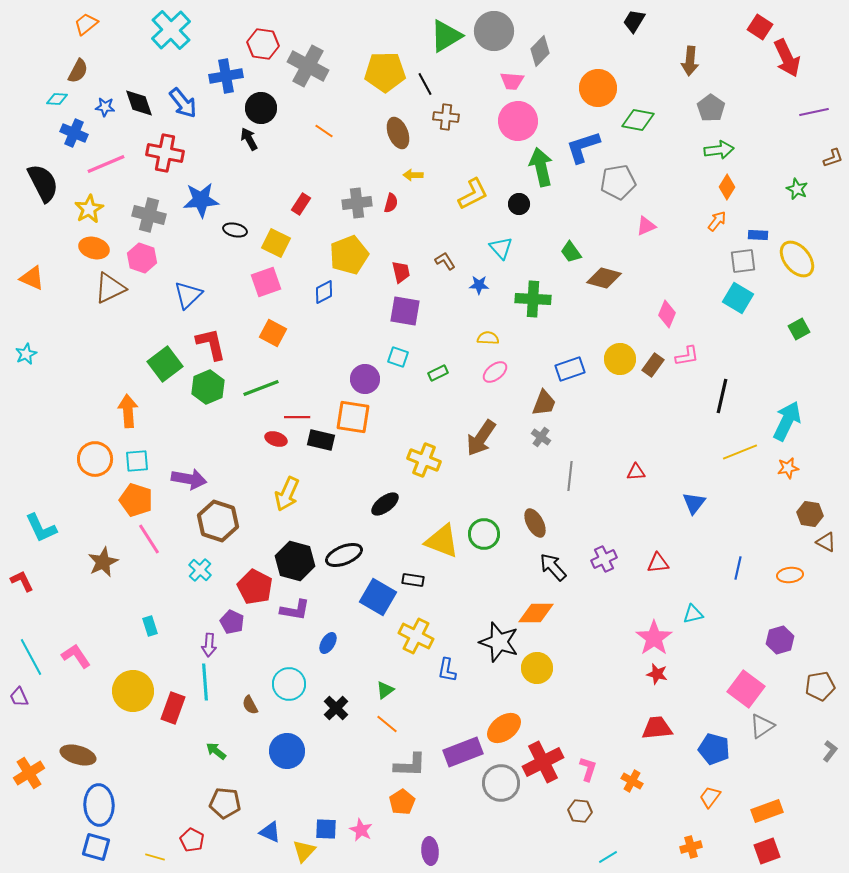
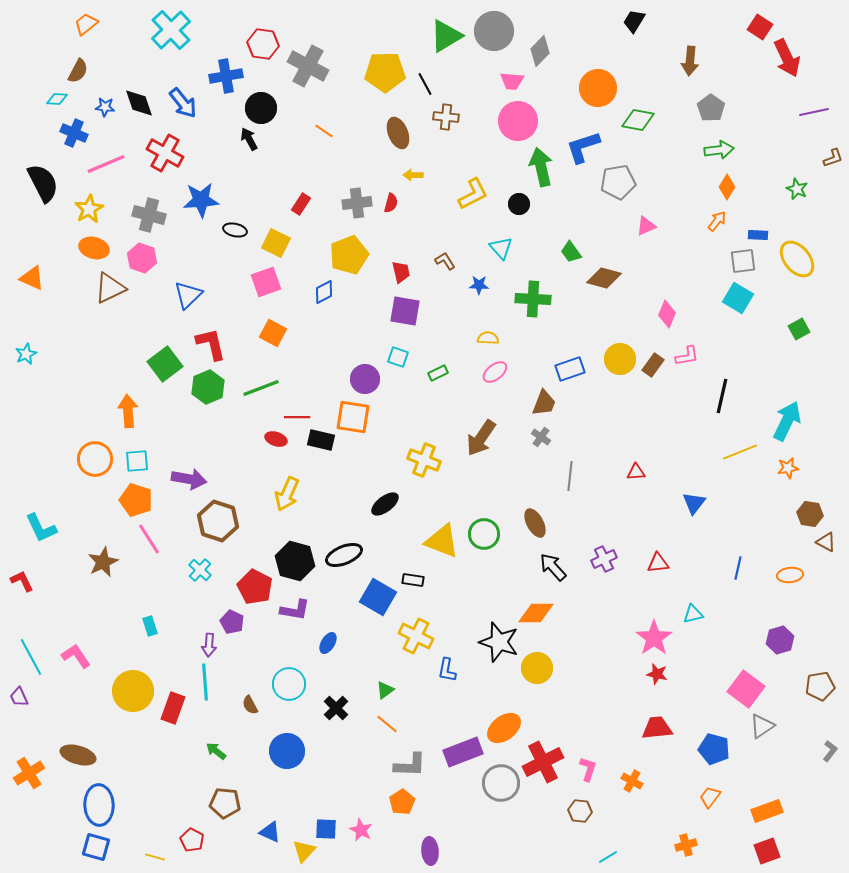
red cross at (165, 153): rotated 18 degrees clockwise
orange cross at (691, 847): moved 5 px left, 2 px up
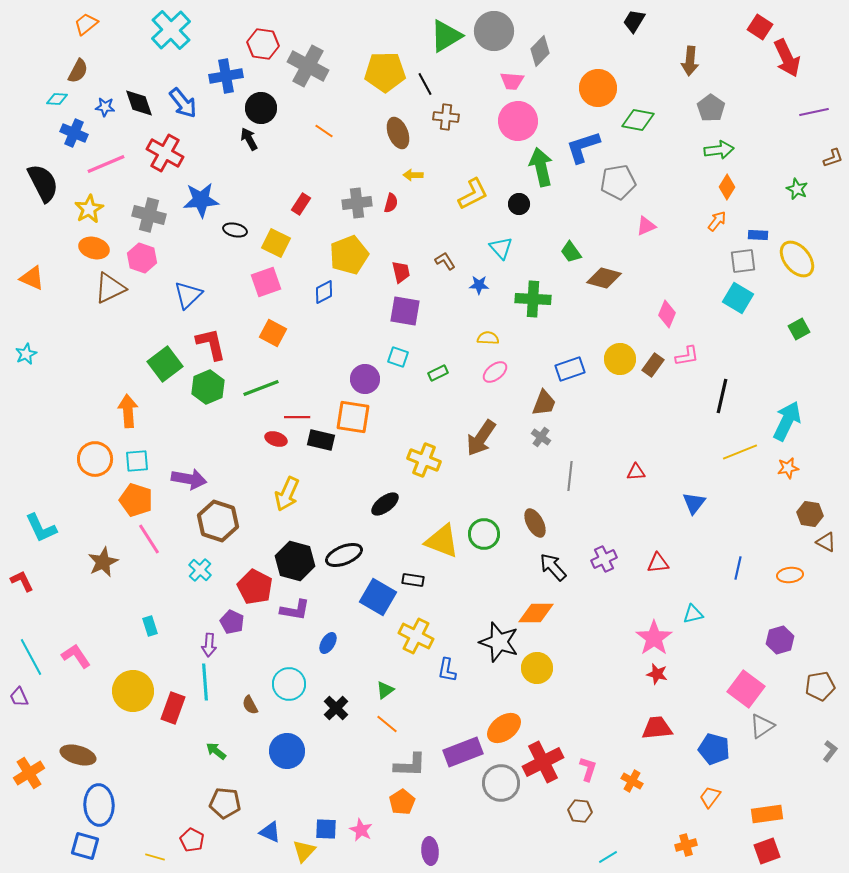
orange rectangle at (767, 811): moved 3 px down; rotated 12 degrees clockwise
blue square at (96, 847): moved 11 px left, 1 px up
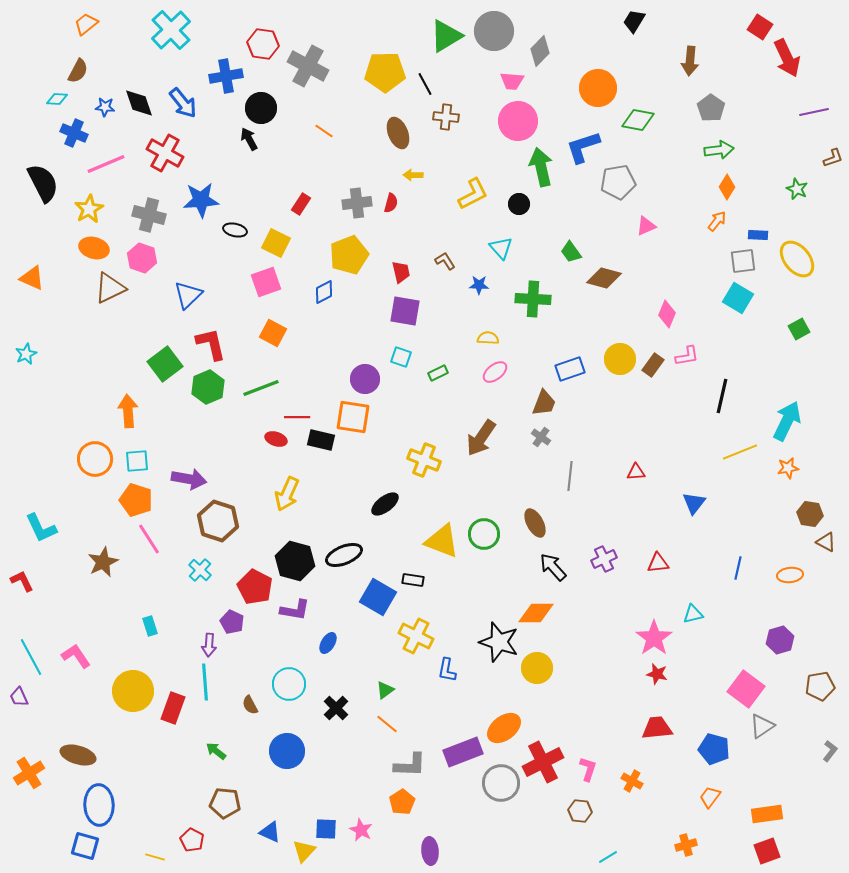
cyan square at (398, 357): moved 3 px right
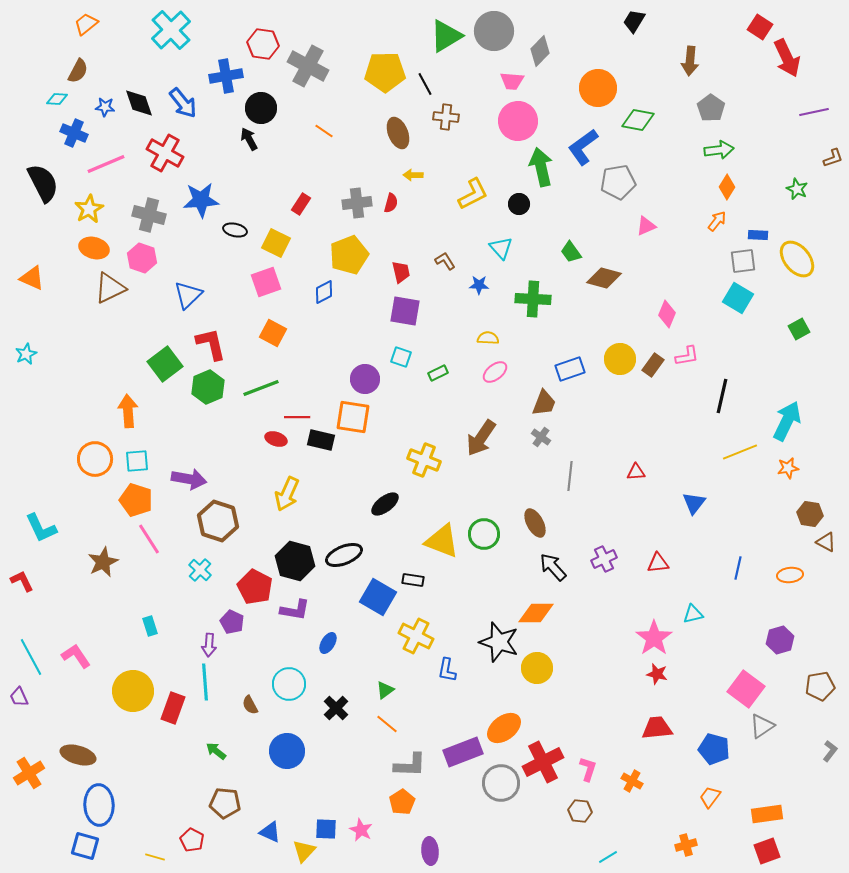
blue L-shape at (583, 147): rotated 18 degrees counterclockwise
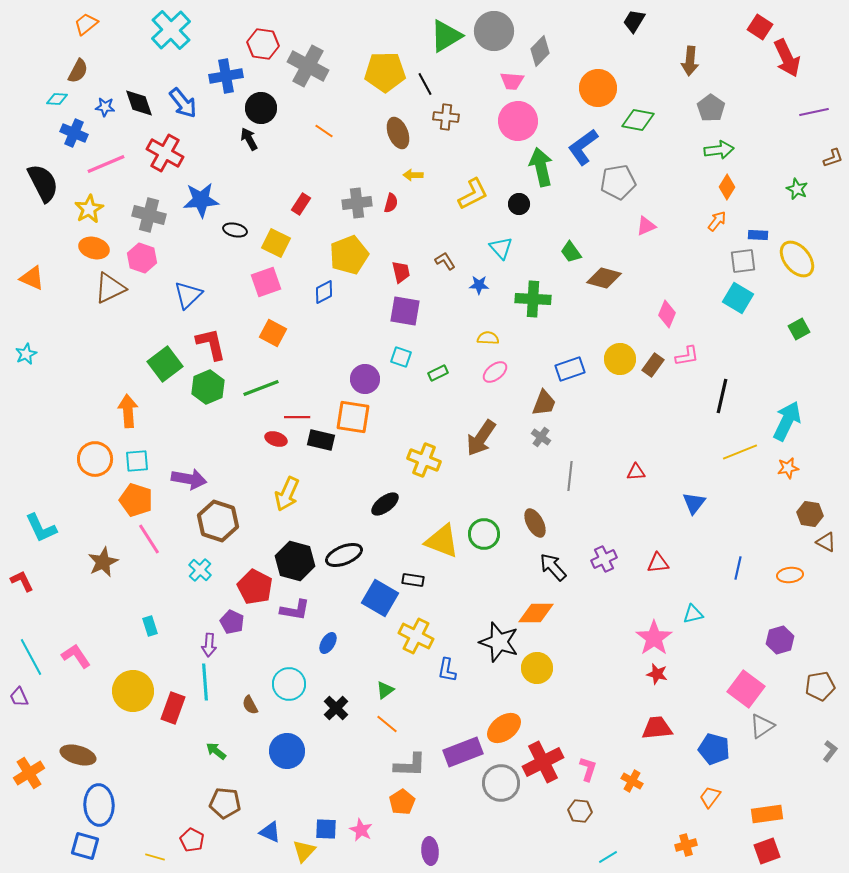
blue square at (378, 597): moved 2 px right, 1 px down
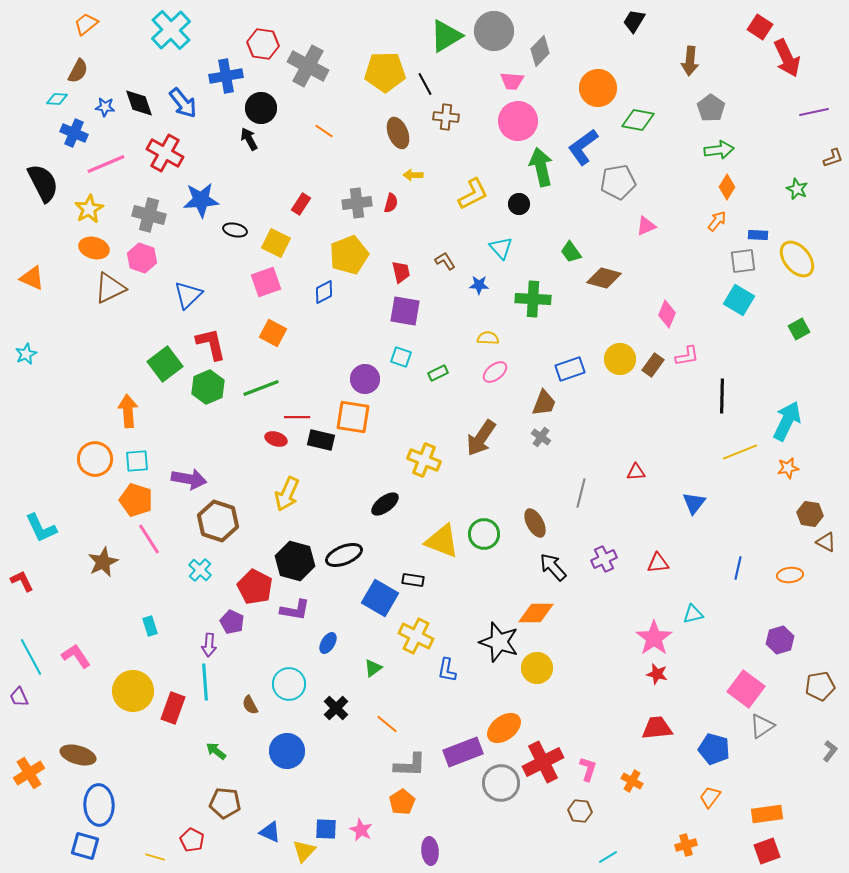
cyan square at (738, 298): moved 1 px right, 2 px down
black line at (722, 396): rotated 12 degrees counterclockwise
gray line at (570, 476): moved 11 px right, 17 px down; rotated 8 degrees clockwise
green triangle at (385, 690): moved 12 px left, 22 px up
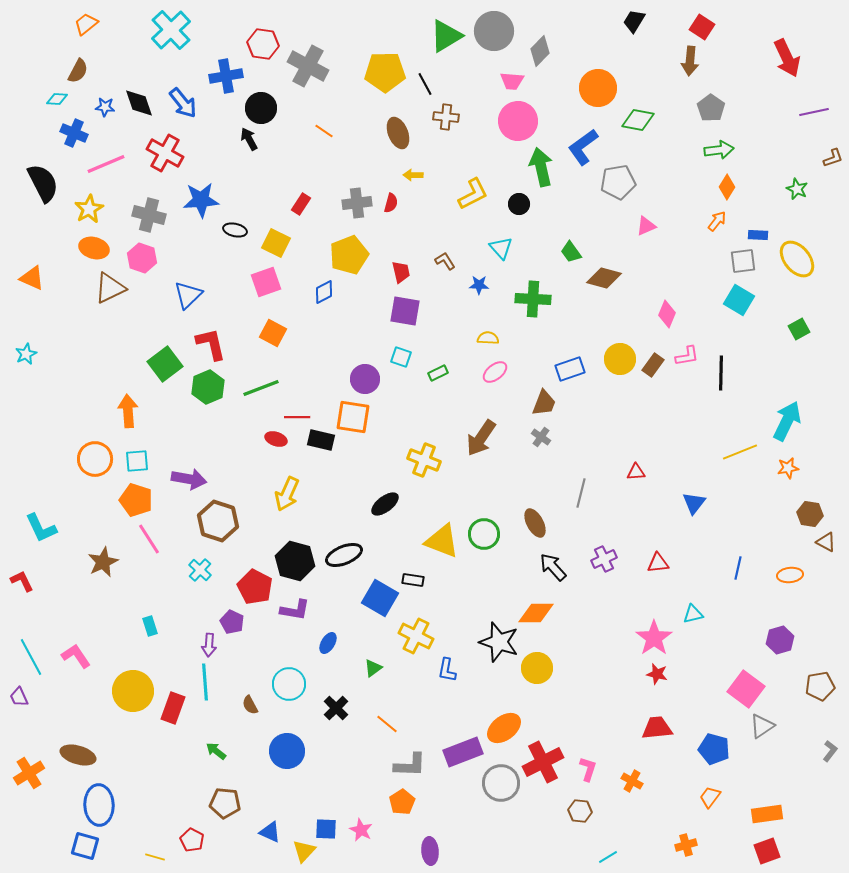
red square at (760, 27): moved 58 px left
black line at (722, 396): moved 1 px left, 23 px up
